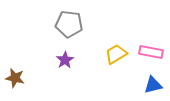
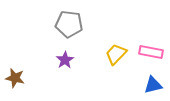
yellow trapezoid: rotated 15 degrees counterclockwise
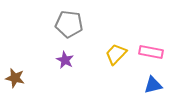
purple star: rotated 12 degrees counterclockwise
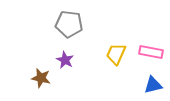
yellow trapezoid: rotated 20 degrees counterclockwise
brown star: moved 26 px right
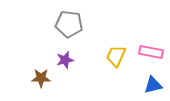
yellow trapezoid: moved 2 px down
purple star: rotated 30 degrees clockwise
brown star: rotated 12 degrees counterclockwise
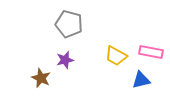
gray pentagon: rotated 8 degrees clockwise
yellow trapezoid: rotated 85 degrees counterclockwise
brown star: rotated 24 degrees clockwise
blue triangle: moved 12 px left, 5 px up
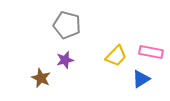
gray pentagon: moved 2 px left, 1 px down
yellow trapezoid: rotated 75 degrees counterclockwise
blue triangle: moved 1 px up; rotated 18 degrees counterclockwise
